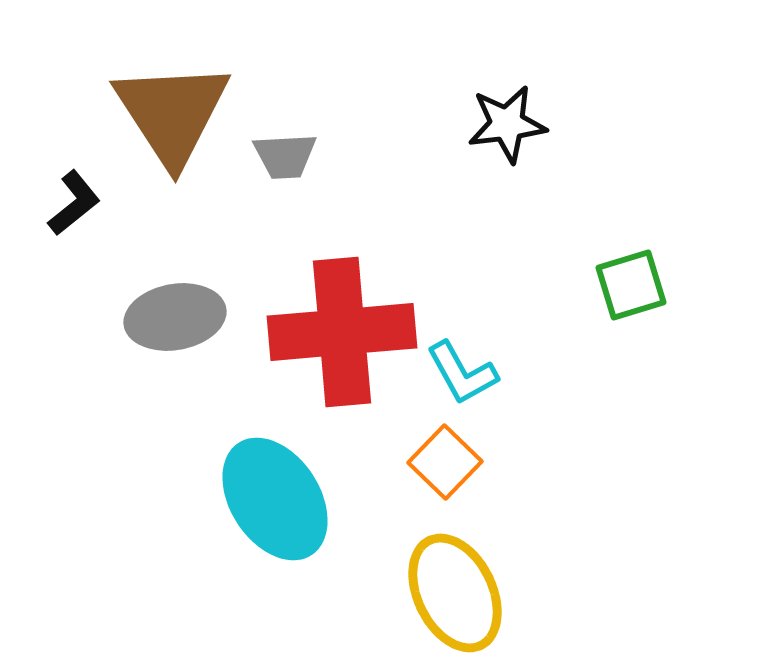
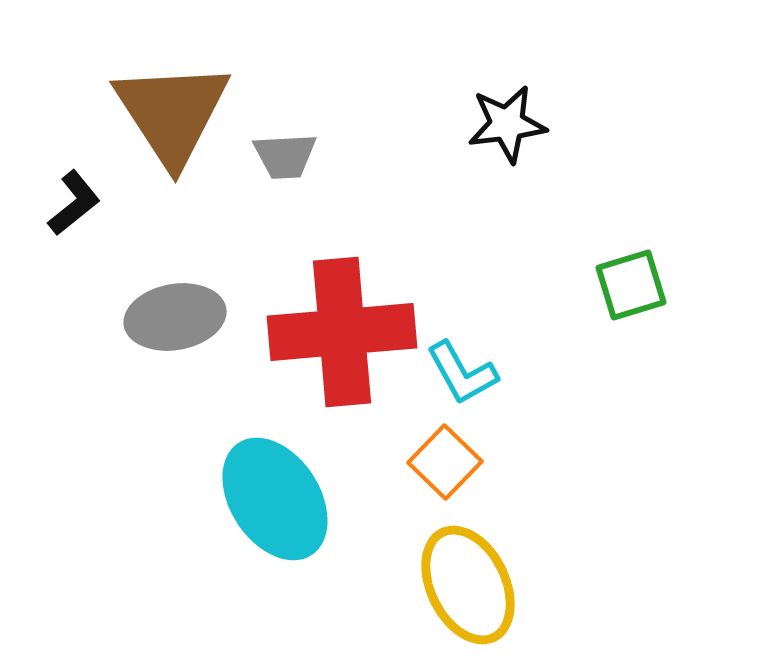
yellow ellipse: moved 13 px right, 8 px up
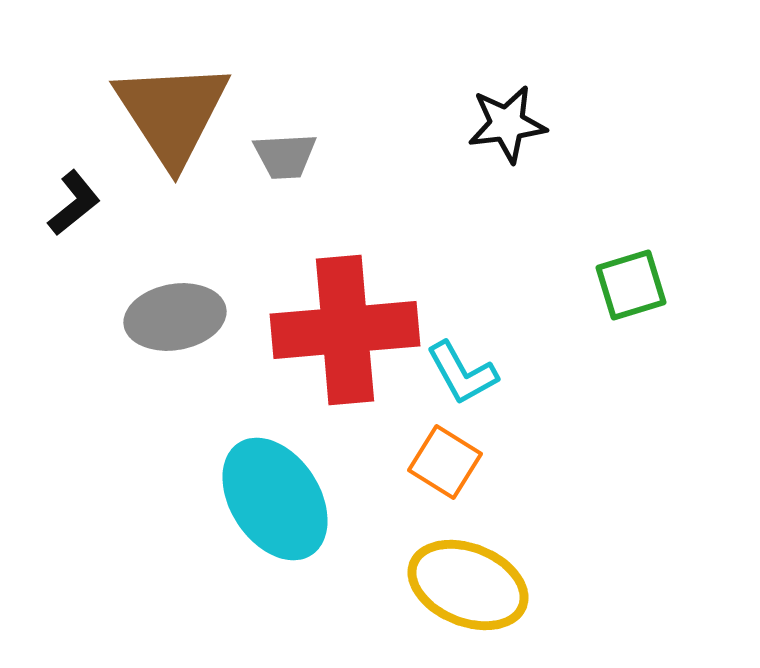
red cross: moved 3 px right, 2 px up
orange square: rotated 12 degrees counterclockwise
yellow ellipse: rotated 42 degrees counterclockwise
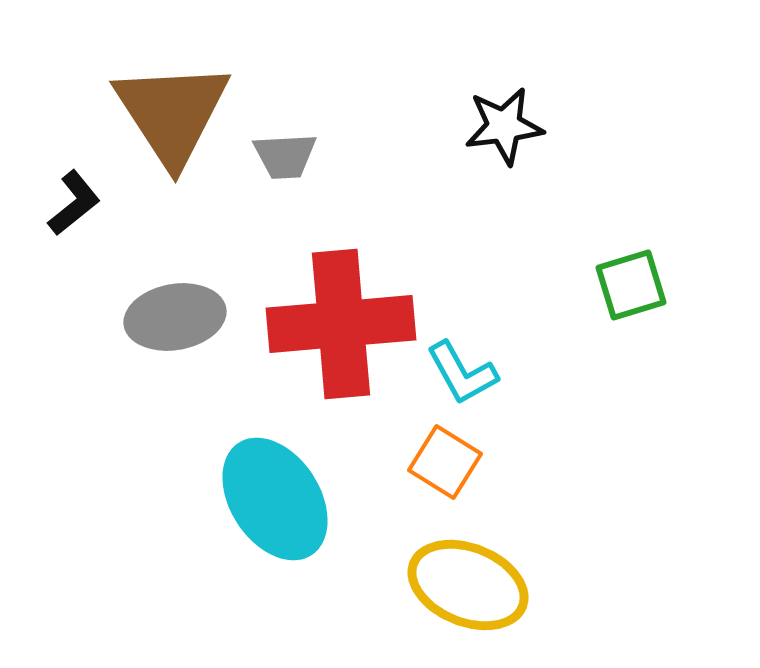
black star: moved 3 px left, 2 px down
red cross: moved 4 px left, 6 px up
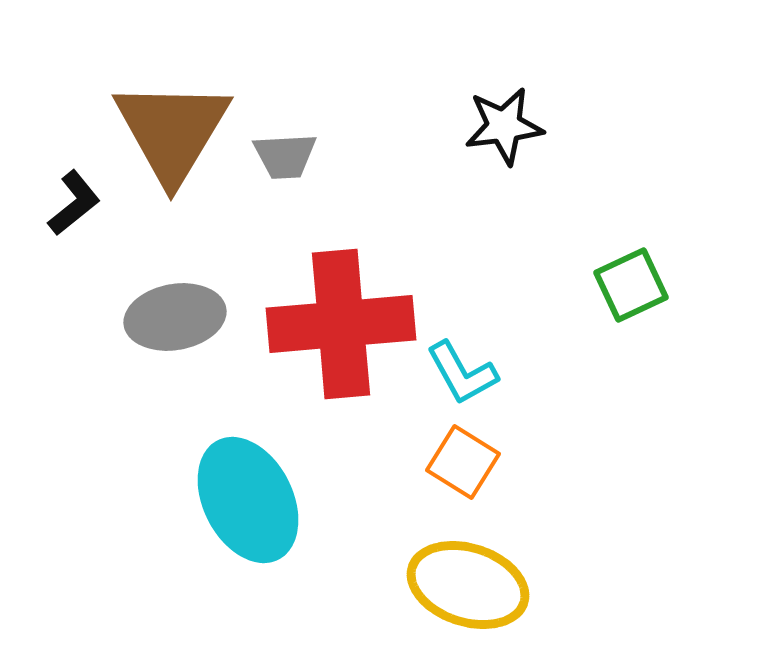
brown triangle: moved 18 px down; rotated 4 degrees clockwise
green square: rotated 8 degrees counterclockwise
orange square: moved 18 px right
cyan ellipse: moved 27 px left, 1 px down; rotated 6 degrees clockwise
yellow ellipse: rotated 4 degrees counterclockwise
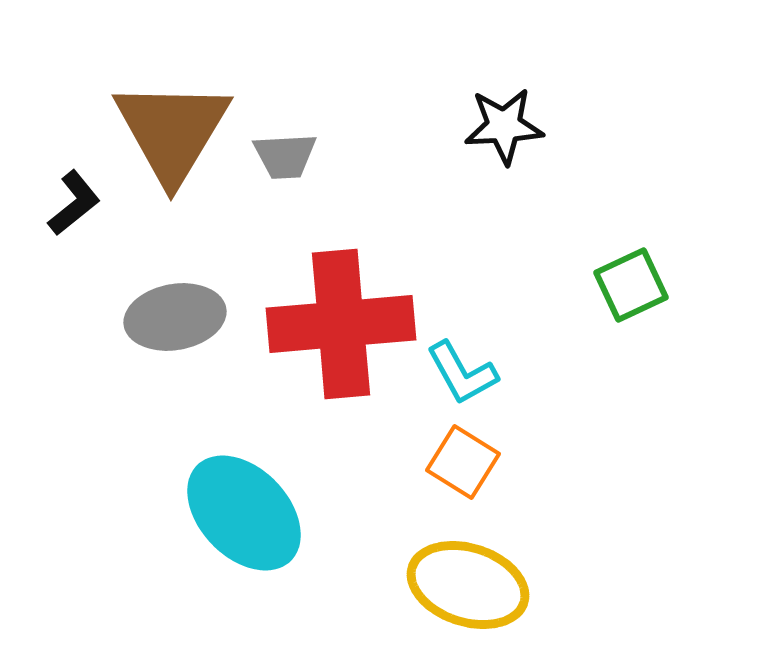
black star: rotated 4 degrees clockwise
cyan ellipse: moved 4 px left, 13 px down; rotated 17 degrees counterclockwise
